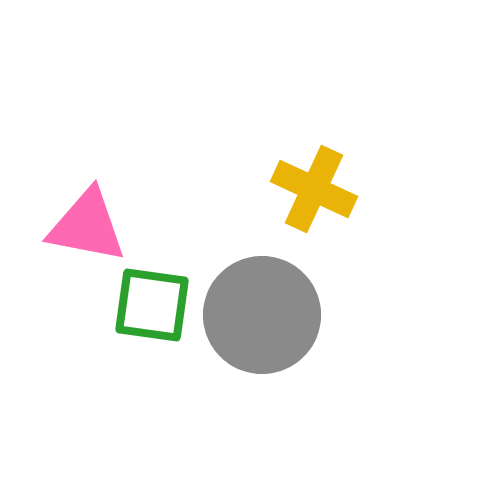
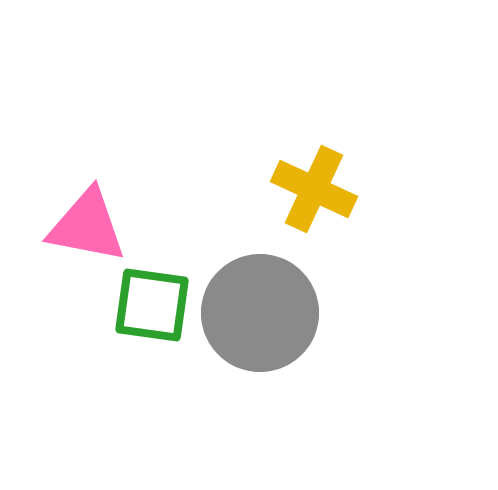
gray circle: moved 2 px left, 2 px up
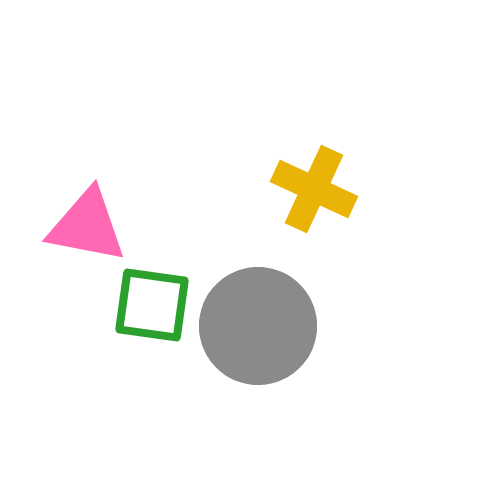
gray circle: moved 2 px left, 13 px down
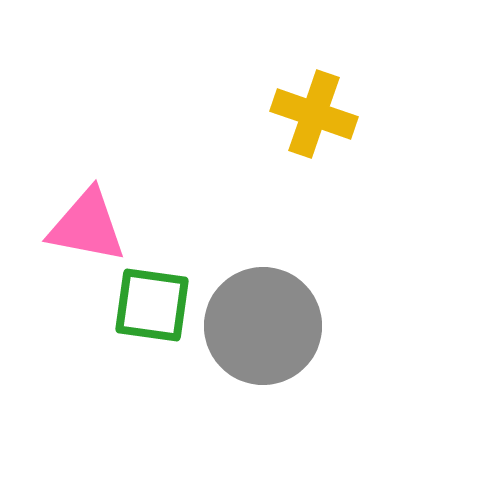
yellow cross: moved 75 px up; rotated 6 degrees counterclockwise
gray circle: moved 5 px right
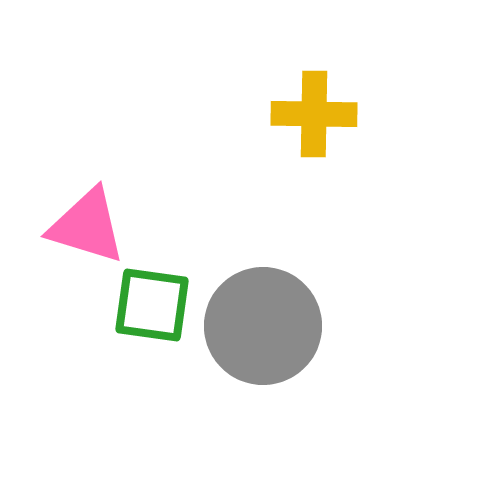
yellow cross: rotated 18 degrees counterclockwise
pink triangle: rotated 6 degrees clockwise
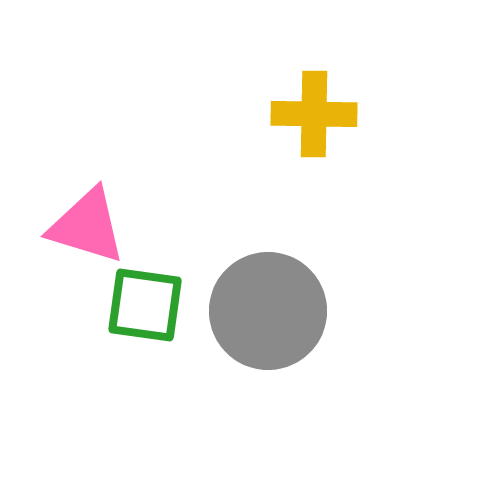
green square: moved 7 px left
gray circle: moved 5 px right, 15 px up
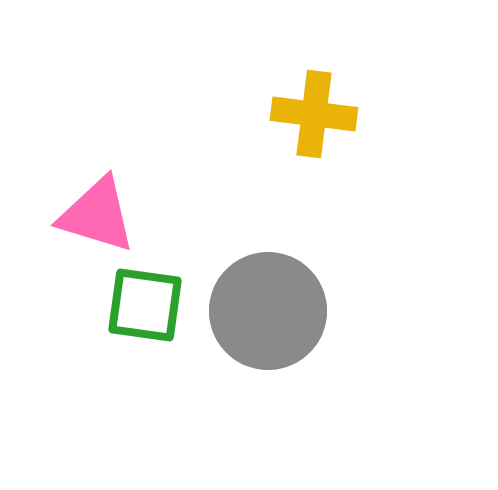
yellow cross: rotated 6 degrees clockwise
pink triangle: moved 10 px right, 11 px up
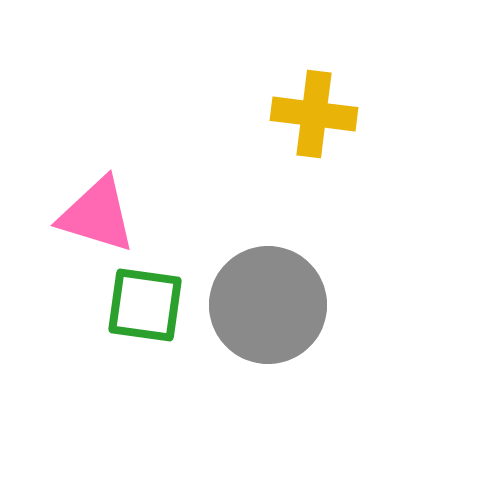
gray circle: moved 6 px up
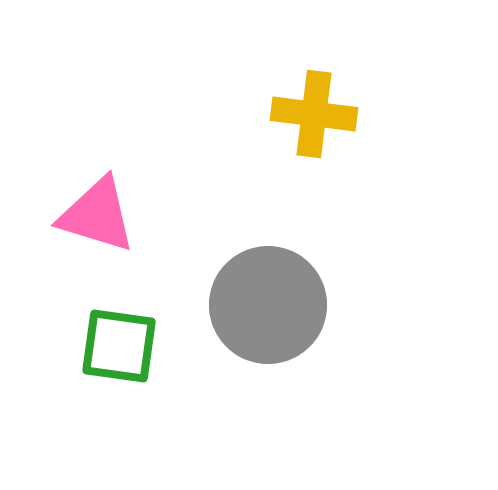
green square: moved 26 px left, 41 px down
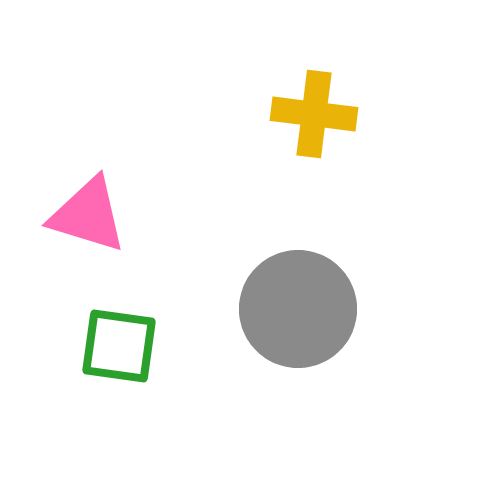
pink triangle: moved 9 px left
gray circle: moved 30 px right, 4 px down
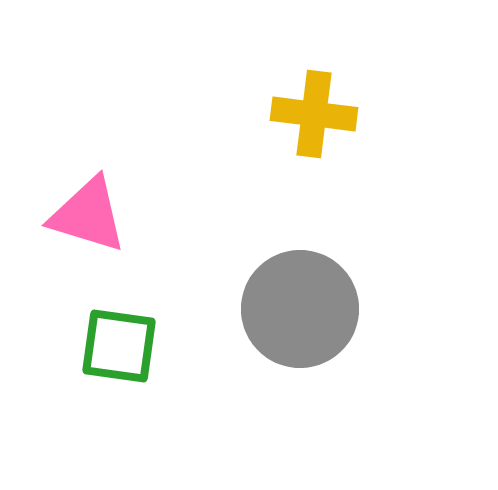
gray circle: moved 2 px right
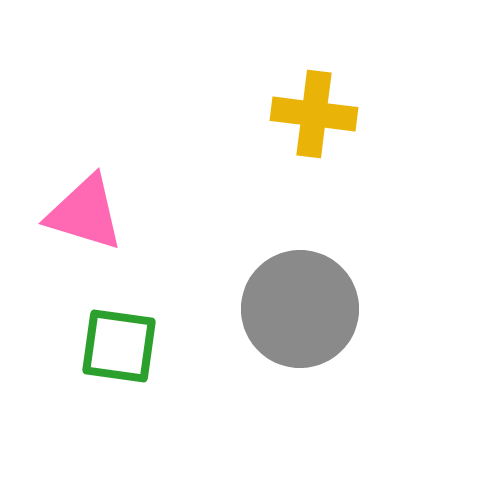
pink triangle: moved 3 px left, 2 px up
